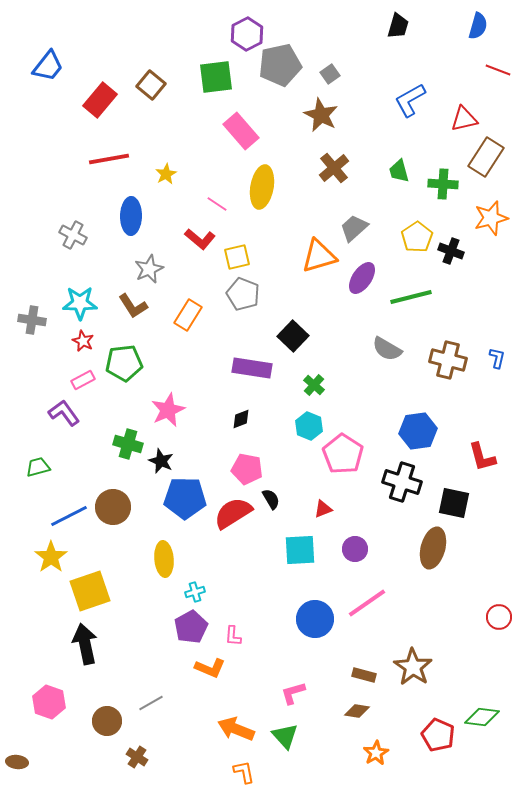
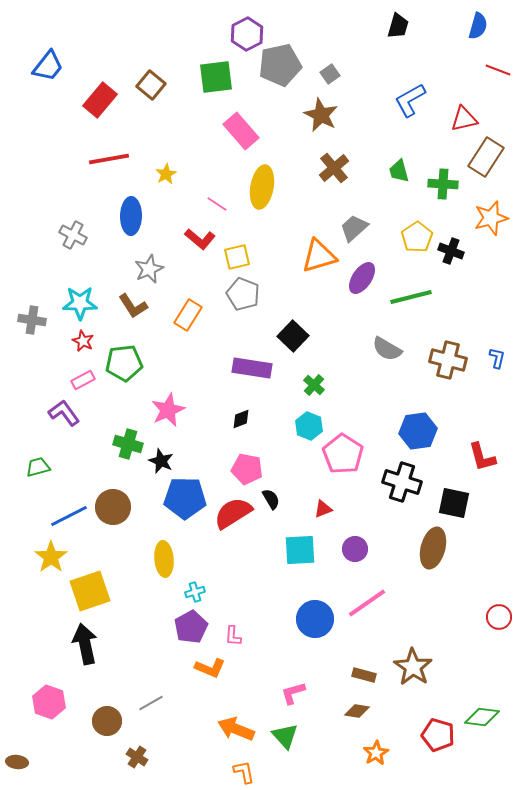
red pentagon at (438, 735): rotated 8 degrees counterclockwise
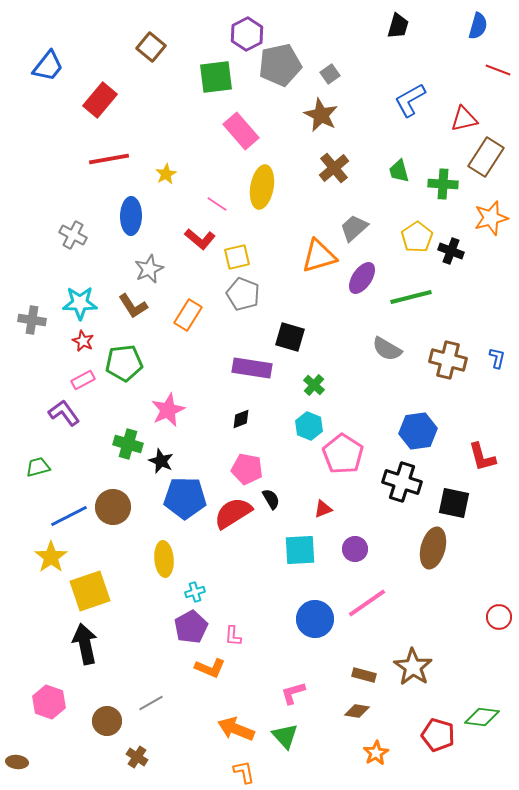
brown square at (151, 85): moved 38 px up
black square at (293, 336): moved 3 px left, 1 px down; rotated 28 degrees counterclockwise
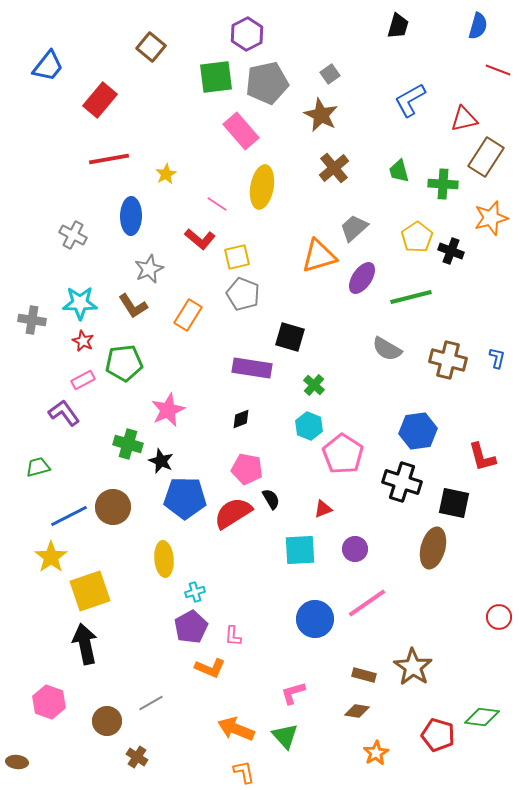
gray pentagon at (280, 65): moved 13 px left, 18 px down
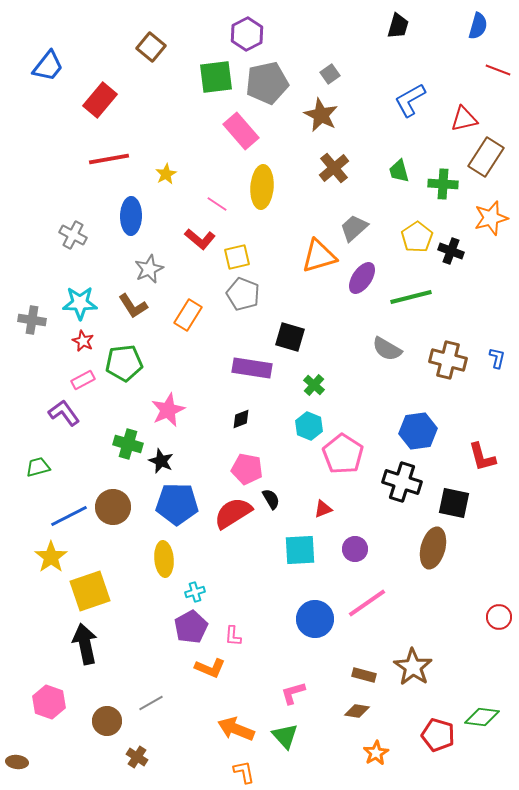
yellow ellipse at (262, 187): rotated 6 degrees counterclockwise
blue pentagon at (185, 498): moved 8 px left, 6 px down
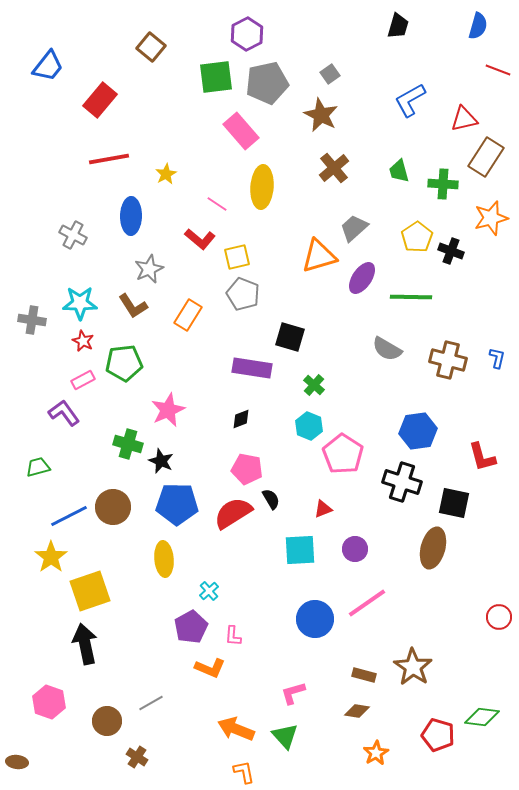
green line at (411, 297): rotated 15 degrees clockwise
cyan cross at (195, 592): moved 14 px right, 1 px up; rotated 24 degrees counterclockwise
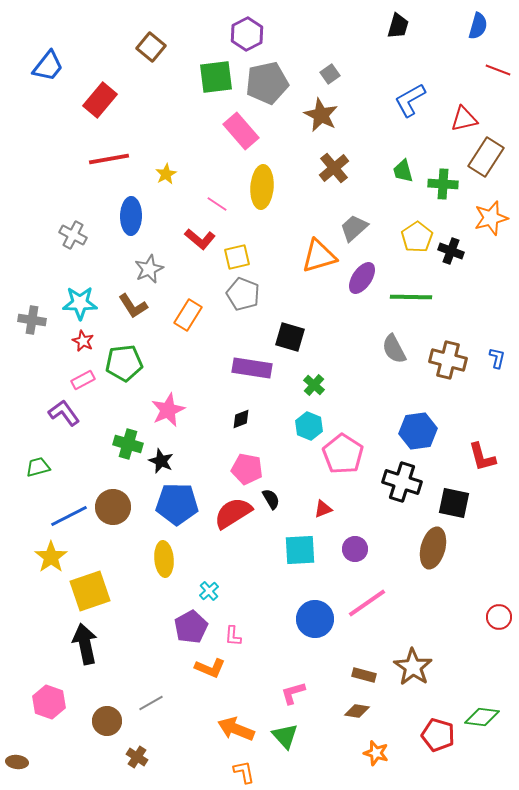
green trapezoid at (399, 171): moved 4 px right
gray semicircle at (387, 349): moved 7 px right; rotated 32 degrees clockwise
orange star at (376, 753): rotated 25 degrees counterclockwise
